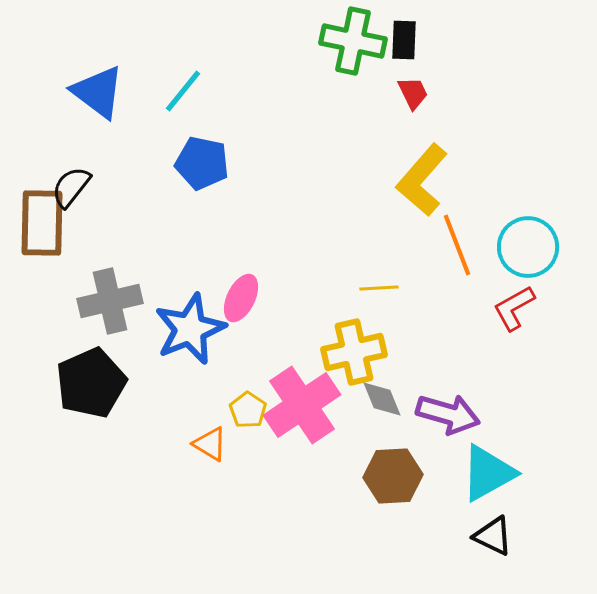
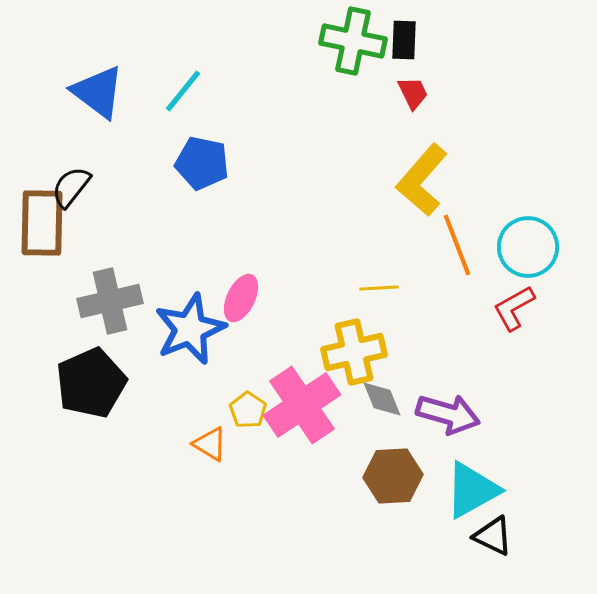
cyan triangle: moved 16 px left, 17 px down
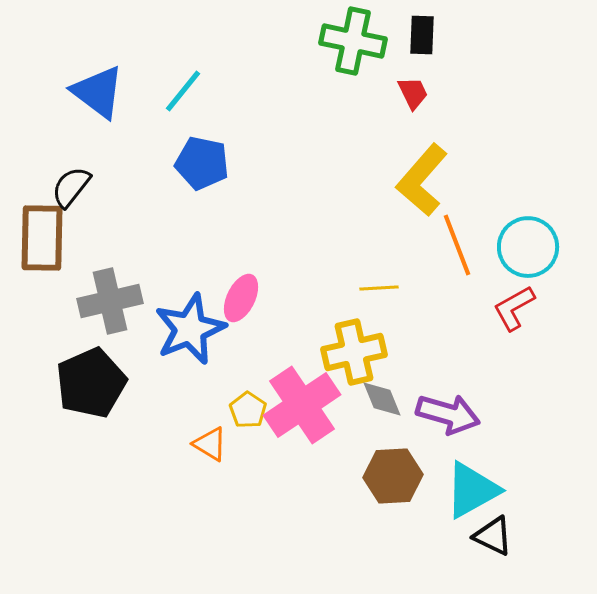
black rectangle: moved 18 px right, 5 px up
brown rectangle: moved 15 px down
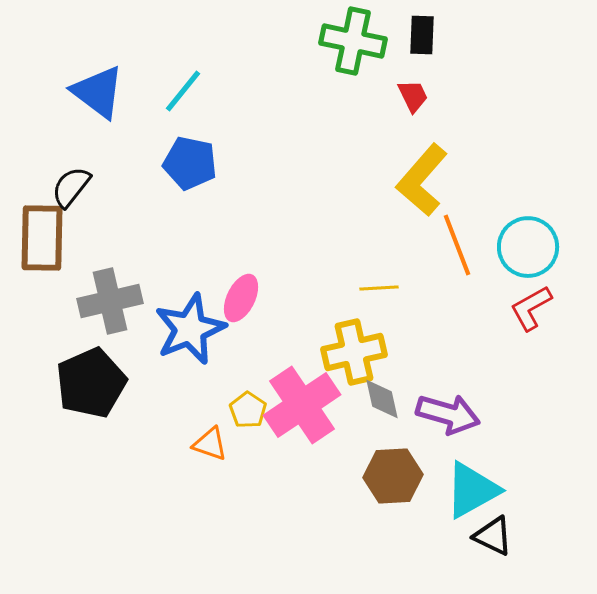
red trapezoid: moved 3 px down
blue pentagon: moved 12 px left
red L-shape: moved 17 px right
gray diamond: rotated 9 degrees clockwise
orange triangle: rotated 12 degrees counterclockwise
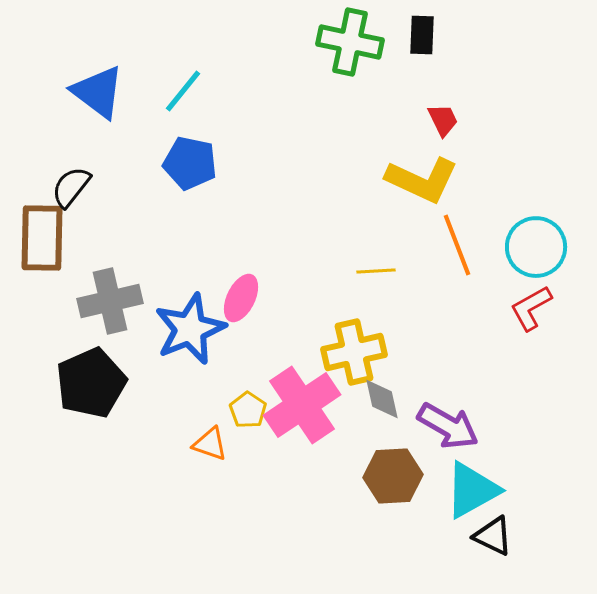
green cross: moved 3 px left, 1 px down
red trapezoid: moved 30 px right, 24 px down
yellow L-shape: rotated 106 degrees counterclockwise
cyan circle: moved 8 px right
yellow line: moved 3 px left, 17 px up
purple arrow: moved 12 px down; rotated 14 degrees clockwise
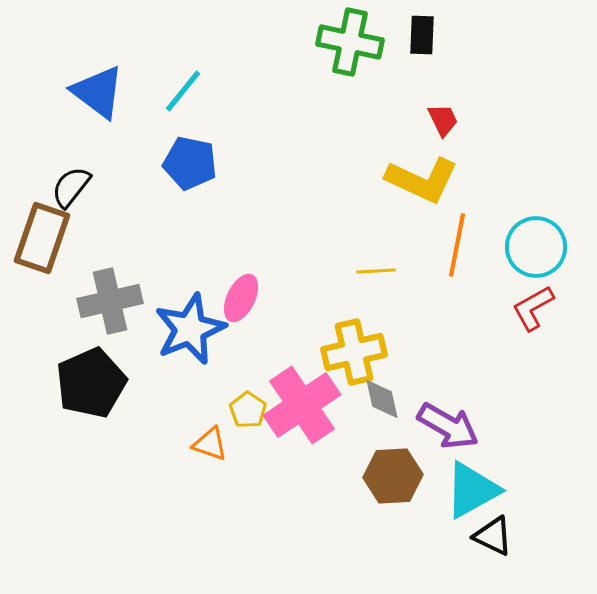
brown rectangle: rotated 18 degrees clockwise
orange line: rotated 32 degrees clockwise
red L-shape: moved 2 px right
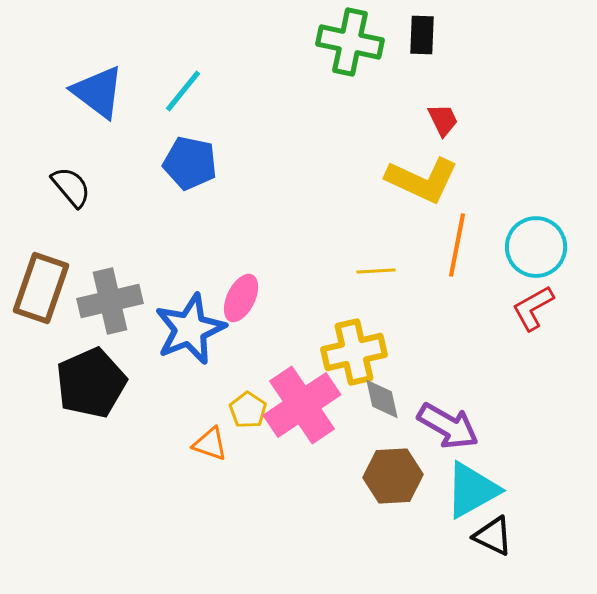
black semicircle: rotated 102 degrees clockwise
brown rectangle: moved 1 px left, 50 px down
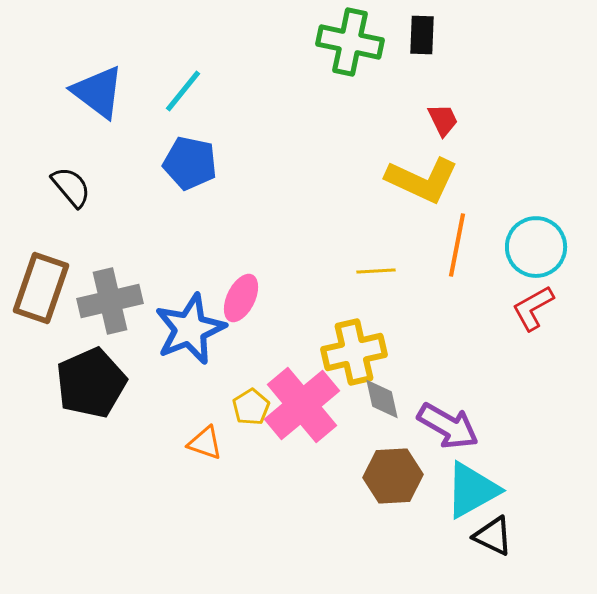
pink cross: rotated 6 degrees counterclockwise
yellow pentagon: moved 3 px right, 3 px up; rotated 6 degrees clockwise
orange triangle: moved 5 px left, 1 px up
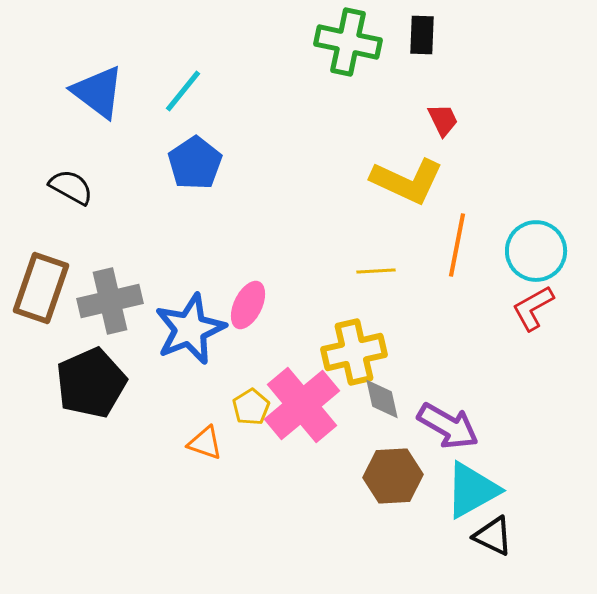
green cross: moved 2 px left
blue pentagon: moved 5 px right; rotated 26 degrees clockwise
yellow L-shape: moved 15 px left, 1 px down
black semicircle: rotated 21 degrees counterclockwise
cyan circle: moved 4 px down
pink ellipse: moved 7 px right, 7 px down
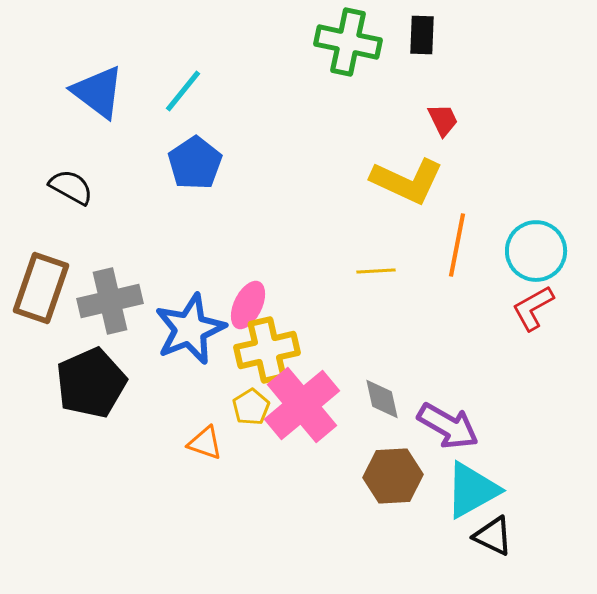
yellow cross: moved 87 px left, 2 px up
